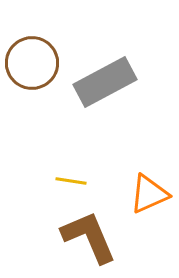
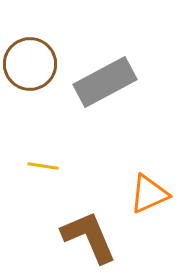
brown circle: moved 2 px left, 1 px down
yellow line: moved 28 px left, 15 px up
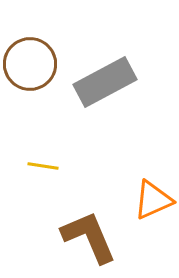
orange triangle: moved 4 px right, 6 px down
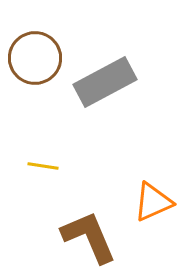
brown circle: moved 5 px right, 6 px up
orange triangle: moved 2 px down
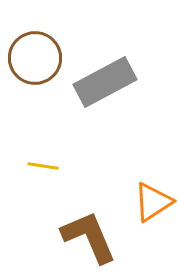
orange triangle: rotated 9 degrees counterclockwise
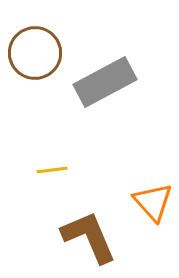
brown circle: moved 5 px up
yellow line: moved 9 px right, 4 px down; rotated 16 degrees counterclockwise
orange triangle: rotated 39 degrees counterclockwise
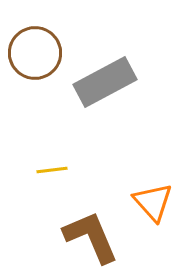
brown L-shape: moved 2 px right
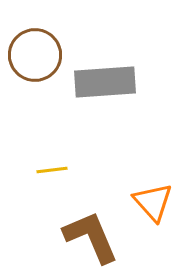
brown circle: moved 2 px down
gray rectangle: rotated 24 degrees clockwise
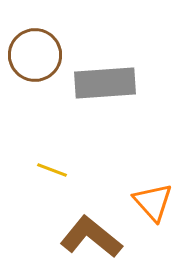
gray rectangle: moved 1 px down
yellow line: rotated 28 degrees clockwise
brown L-shape: rotated 28 degrees counterclockwise
